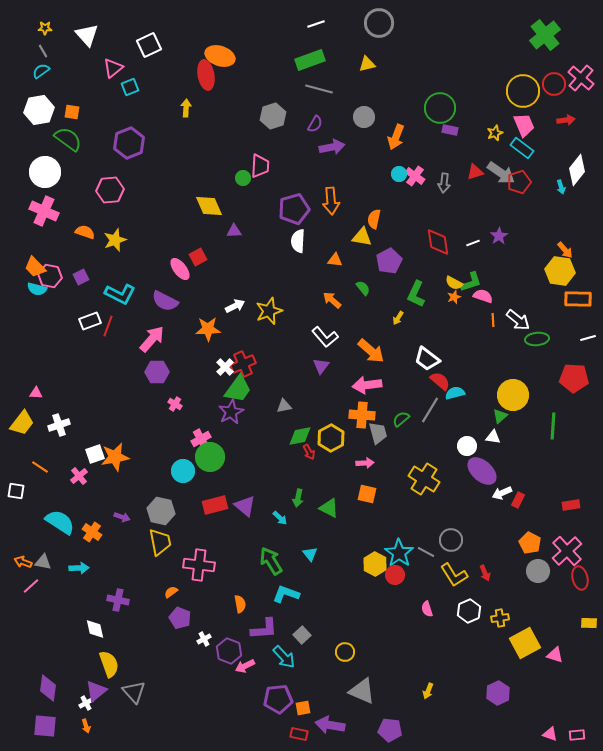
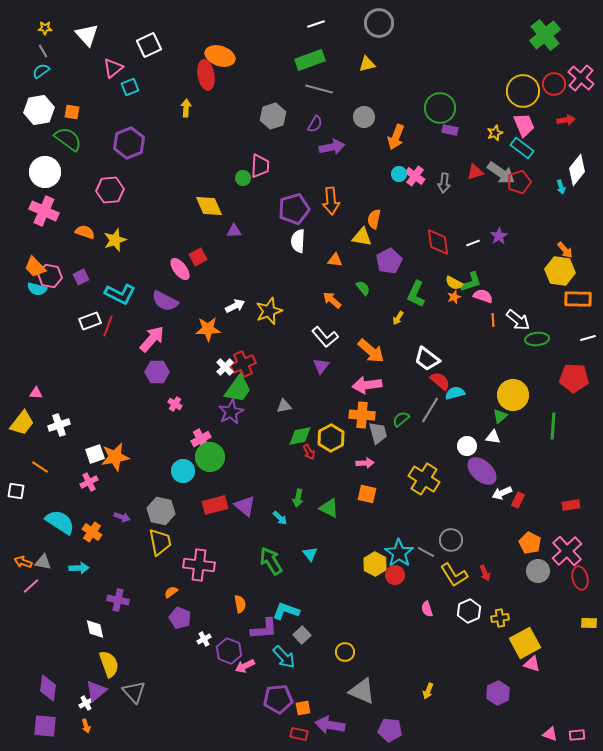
pink cross at (79, 476): moved 10 px right, 6 px down; rotated 12 degrees clockwise
cyan L-shape at (286, 594): moved 17 px down
pink triangle at (555, 655): moved 23 px left, 9 px down
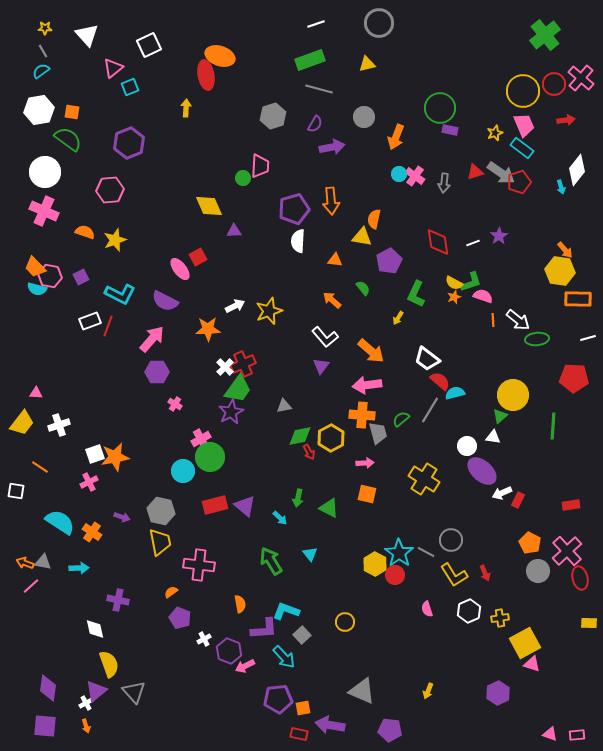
orange arrow at (23, 562): moved 2 px right, 1 px down
yellow circle at (345, 652): moved 30 px up
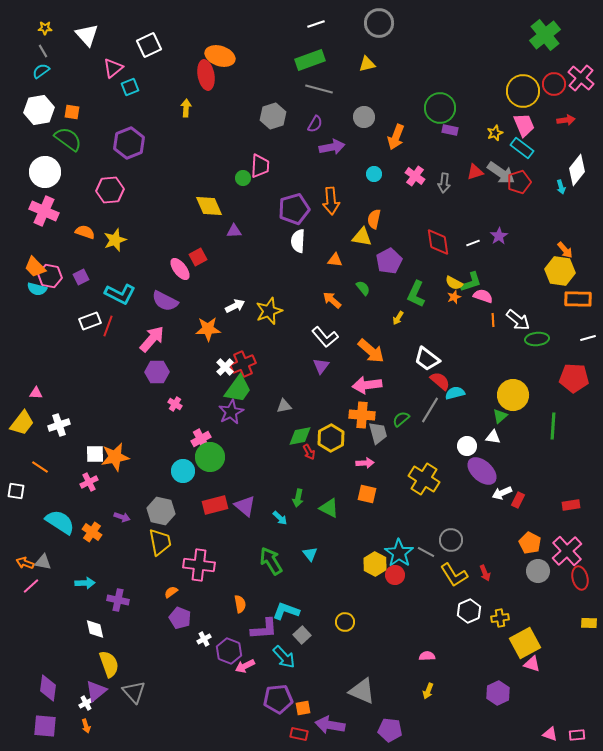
cyan circle at (399, 174): moved 25 px left
white square at (95, 454): rotated 18 degrees clockwise
cyan arrow at (79, 568): moved 6 px right, 15 px down
pink semicircle at (427, 609): moved 47 px down; rotated 105 degrees clockwise
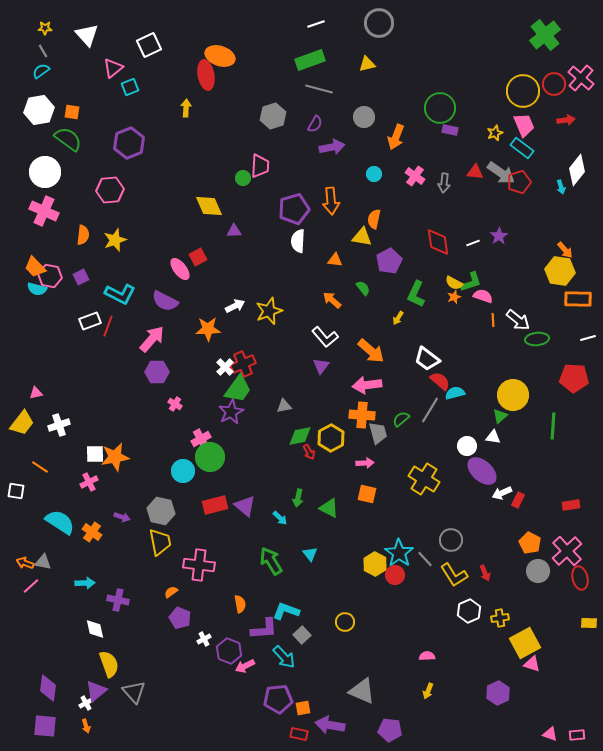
red triangle at (475, 172): rotated 24 degrees clockwise
orange semicircle at (85, 232): moved 2 px left, 3 px down; rotated 78 degrees clockwise
pink triangle at (36, 393): rotated 16 degrees counterclockwise
gray line at (426, 552): moved 1 px left, 7 px down; rotated 18 degrees clockwise
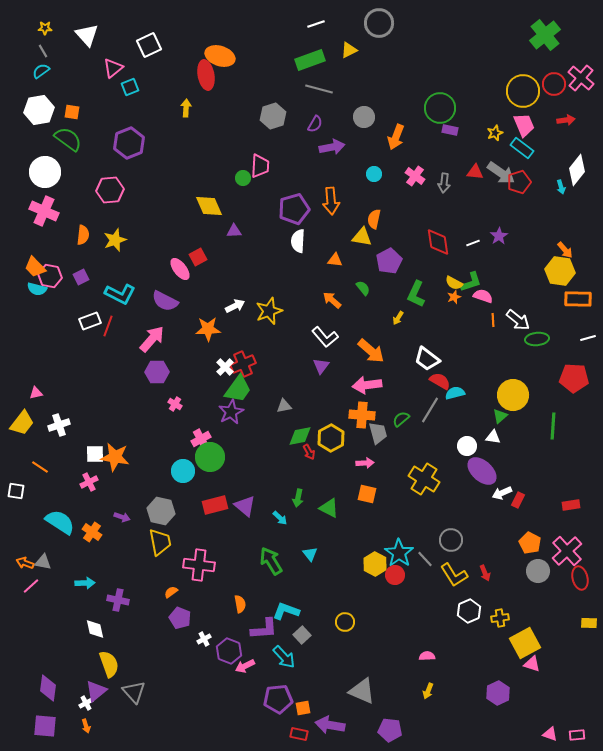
yellow triangle at (367, 64): moved 18 px left, 14 px up; rotated 12 degrees counterclockwise
red semicircle at (440, 381): rotated 10 degrees counterclockwise
orange star at (115, 457): rotated 20 degrees clockwise
